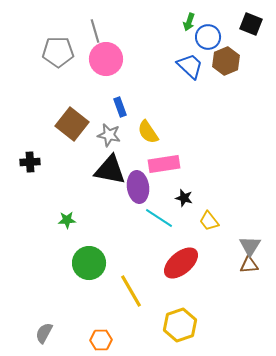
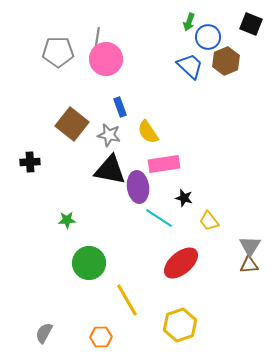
gray line: moved 2 px right, 8 px down; rotated 25 degrees clockwise
yellow line: moved 4 px left, 9 px down
orange hexagon: moved 3 px up
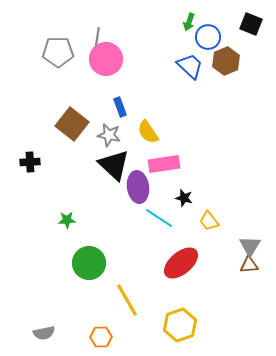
black triangle: moved 4 px right, 5 px up; rotated 32 degrees clockwise
gray semicircle: rotated 130 degrees counterclockwise
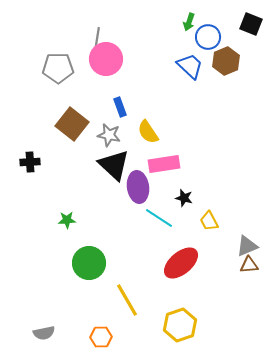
gray pentagon: moved 16 px down
yellow trapezoid: rotated 10 degrees clockwise
gray triangle: moved 3 px left; rotated 35 degrees clockwise
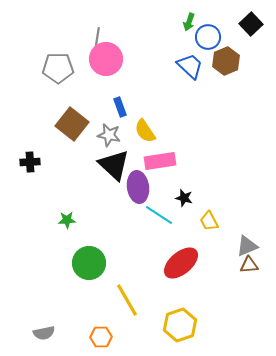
black square: rotated 25 degrees clockwise
yellow semicircle: moved 3 px left, 1 px up
pink rectangle: moved 4 px left, 3 px up
cyan line: moved 3 px up
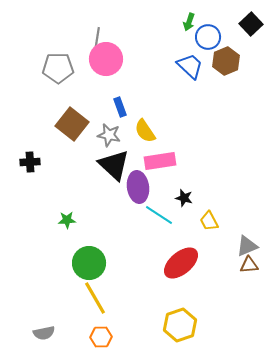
yellow line: moved 32 px left, 2 px up
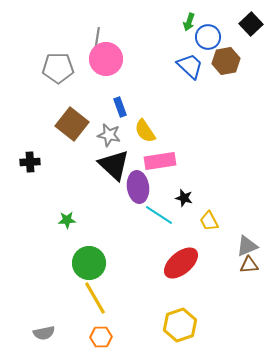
brown hexagon: rotated 12 degrees clockwise
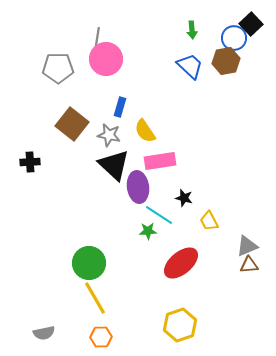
green arrow: moved 3 px right, 8 px down; rotated 24 degrees counterclockwise
blue circle: moved 26 px right, 1 px down
blue rectangle: rotated 36 degrees clockwise
green star: moved 81 px right, 11 px down
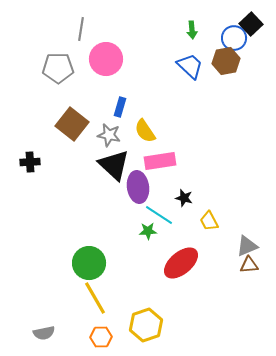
gray line: moved 16 px left, 10 px up
yellow hexagon: moved 34 px left
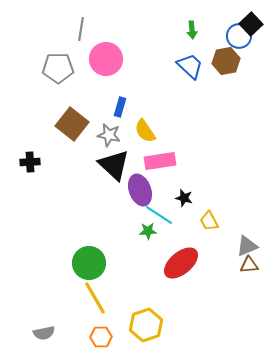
blue circle: moved 5 px right, 2 px up
purple ellipse: moved 2 px right, 3 px down; rotated 12 degrees counterclockwise
